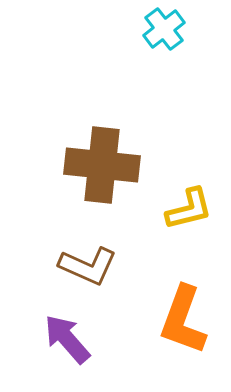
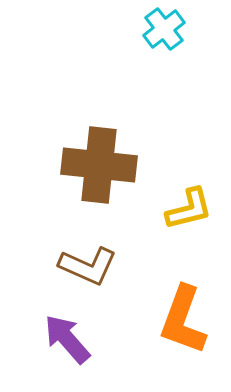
brown cross: moved 3 px left
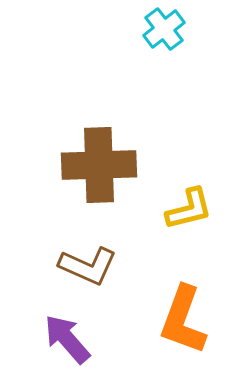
brown cross: rotated 8 degrees counterclockwise
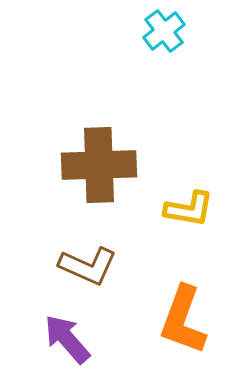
cyan cross: moved 2 px down
yellow L-shape: rotated 24 degrees clockwise
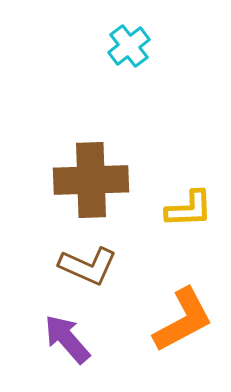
cyan cross: moved 35 px left, 15 px down
brown cross: moved 8 px left, 15 px down
yellow L-shape: rotated 12 degrees counterclockwise
orange L-shape: rotated 138 degrees counterclockwise
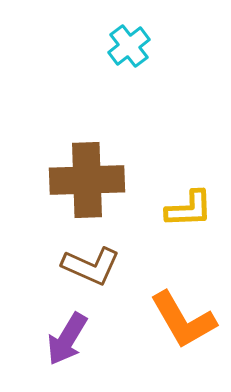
brown cross: moved 4 px left
brown L-shape: moved 3 px right
orange L-shape: rotated 88 degrees clockwise
purple arrow: rotated 108 degrees counterclockwise
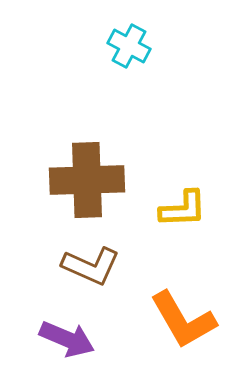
cyan cross: rotated 24 degrees counterclockwise
yellow L-shape: moved 6 px left
purple arrow: rotated 98 degrees counterclockwise
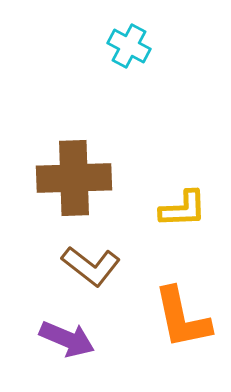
brown cross: moved 13 px left, 2 px up
brown L-shape: rotated 14 degrees clockwise
orange L-shape: moved 1 px left, 2 px up; rotated 18 degrees clockwise
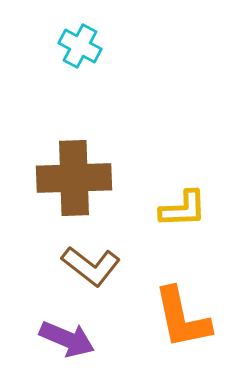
cyan cross: moved 49 px left
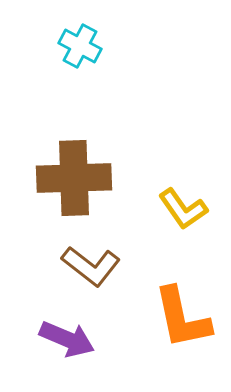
yellow L-shape: rotated 57 degrees clockwise
